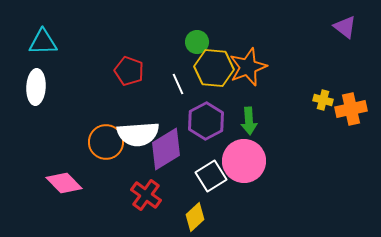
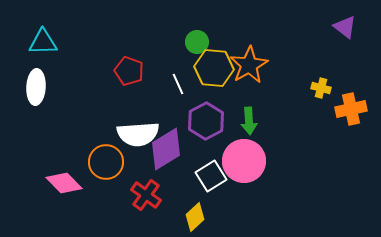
orange star: moved 1 px right, 2 px up; rotated 9 degrees counterclockwise
yellow cross: moved 2 px left, 12 px up
orange circle: moved 20 px down
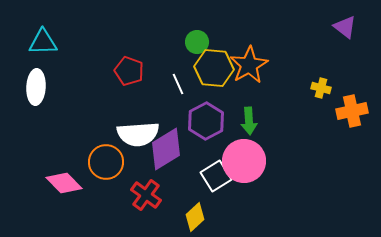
orange cross: moved 1 px right, 2 px down
white square: moved 5 px right
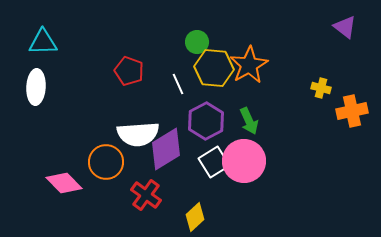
green arrow: rotated 20 degrees counterclockwise
white square: moved 2 px left, 14 px up
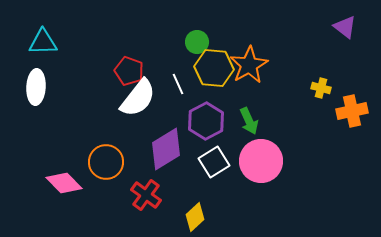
white semicircle: moved 36 px up; rotated 48 degrees counterclockwise
pink circle: moved 17 px right
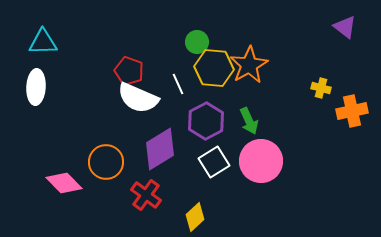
white semicircle: rotated 75 degrees clockwise
purple diamond: moved 6 px left
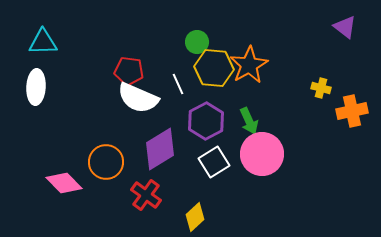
red pentagon: rotated 12 degrees counterclockwise
pink circle: moved 1 px right, 7 px up
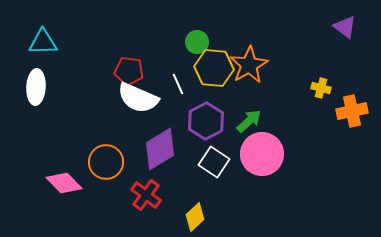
green arrow: rotated 108 degrees counterclockwise
white square: rotated 24 degrees counterclockwise
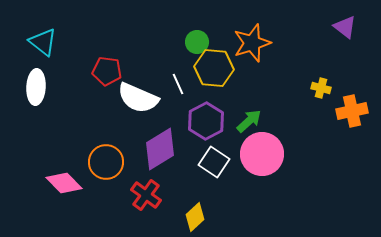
cyan triangle: rotated 40 degrees clockwise
orange star: moved 3 px right, 22 px up; rotated 12 degrees clockwise
red pentagon: moved 22 px left
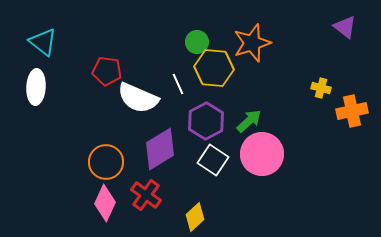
white square: moved 1 px left, 2 px up
pink diamond: moved 41 px right, 20 px down; rotated 69 degrees clockwise
